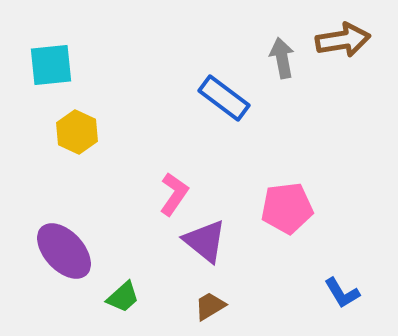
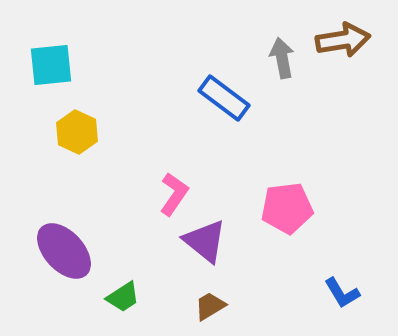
green trapezoid: rotated 9 degrees clockwise
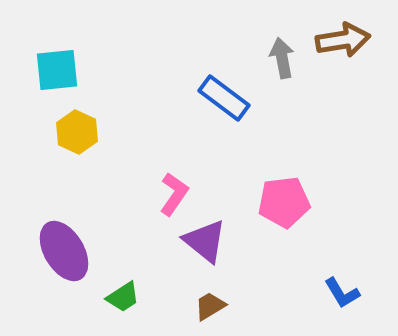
cyan square: moved 6 px right, 5 px down
pink pentagon: moved 3 px left, 6 px up
purple ellipse: rotated 12 degrees clockwise
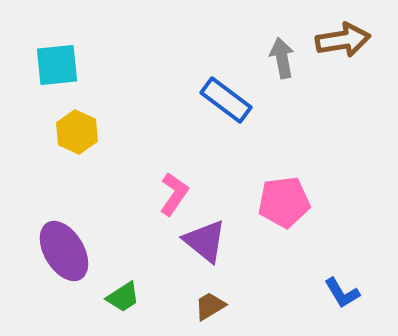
cyan square: moved 5 px up
blue rectangle: moved 2 px right, 2 px down
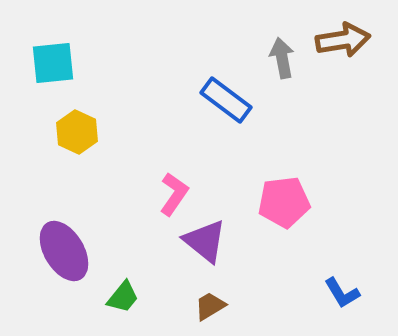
cyan square: moved 4 px left, 2 px up
green trapezoid: rotated 18 degrees counterclockwise
